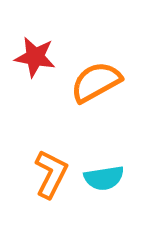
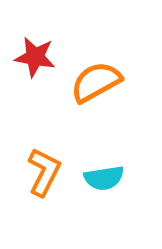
orange L-shape: moved 7 px left, 2 px up
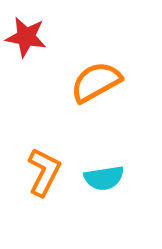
red star: moved 9 px left, 20 px up
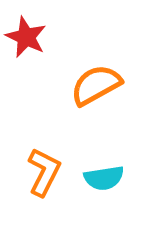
red star: rotated 15 degrees clockwise
orange semicircle: moved 3 px down
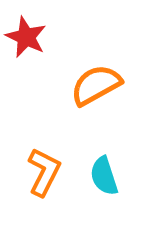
cyan semicircle: moved 2 px up; rotated 81 degrees clockwise
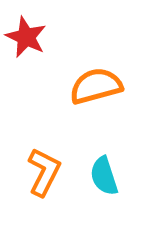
orange semicircle: moved 1 px down; rotated 14 degrees clockwise
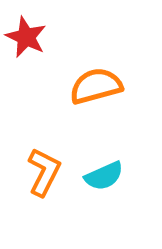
cyan semicircle: rotated 96 degrees counterclockwise
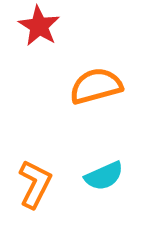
red star: moved 13 px right, 11 px up; rotated 6 degrees clockwise
orange L-shape: moved 9 px left, 12 px down
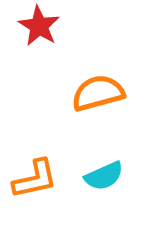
orange semicircle: moved 2 px right, 7 px down
orange L-shape: moved 5 px up; rotated 51 degrees clockwise
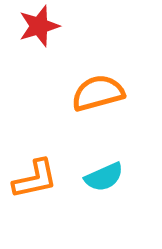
red star: rotated 24 degrees clockwise
cyan semicircle: moved 1 px down
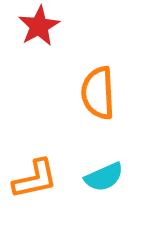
red star: rotated 12 degrees counterclockwise
orange semicircle: rotated 78 degrees counterclockwise
